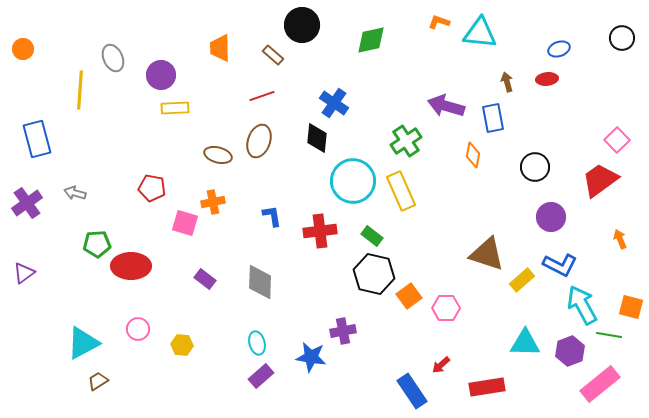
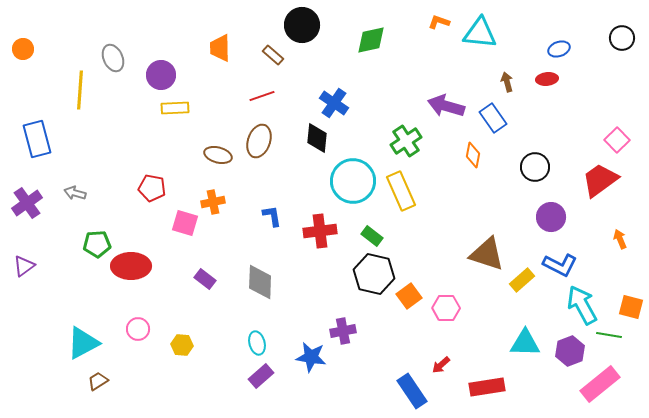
blue rectangle at (493, 118): rotated 24 degrees counterclockwise
purple triangle at (24, 273): moved 7 px up
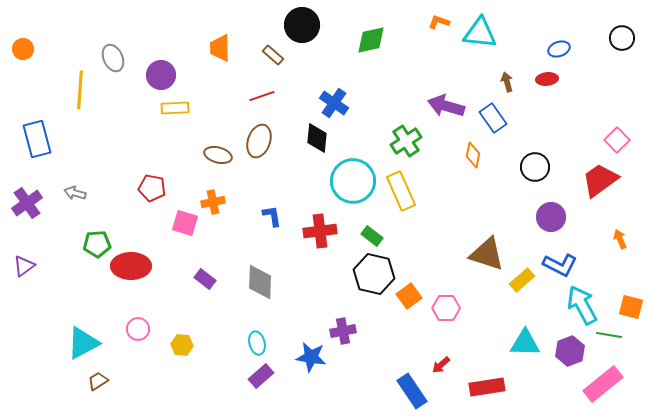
pink rectangle at (600, 384): moved 3 px right
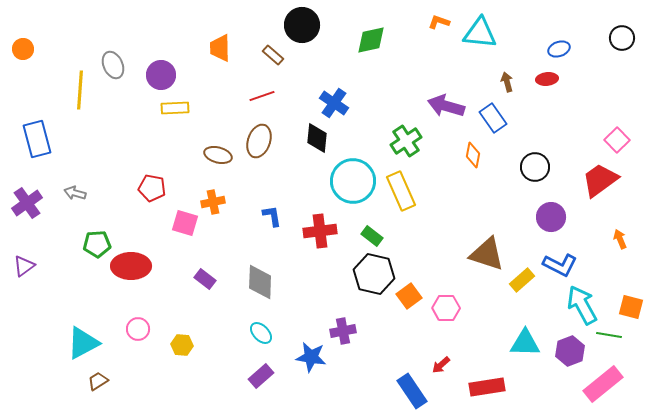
gray ellipse at (113, 58): moved 7 px down
cyan ellipse at (257, 343): moved 4 px right, 10 px up; rotated 30 degrees counterclockwise
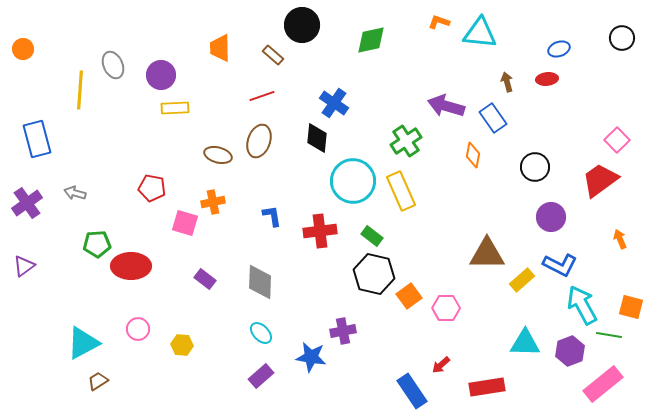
brown triangle at (487, 254): rotated 18 degrees counterclockwise
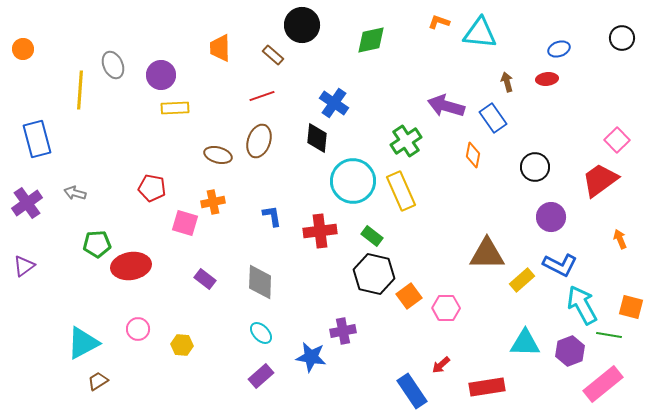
red ellipse at (131, 266): rotated 9 degrees counterclockwise
